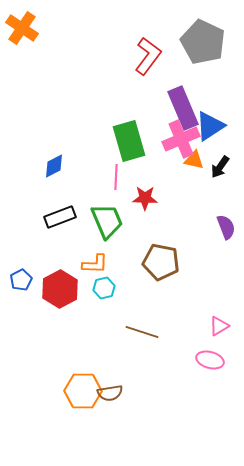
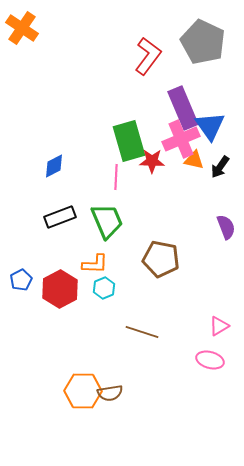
blue triangle: rotated 32 degrees counterclockwise
red star: moved 7 px right, 37 px up
brown pentagon: moved 3 px up
cyan hexagon: rotated 10 degrees counterclockwise
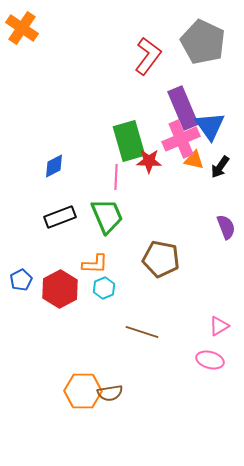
red star: moved 3 px left
green trapezoid: moved 5 px up
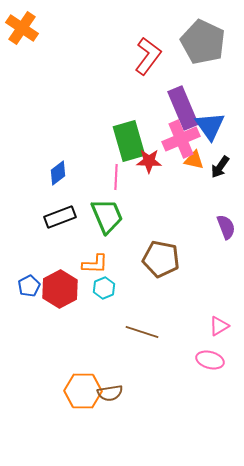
blue diamond: moved 4 px right, 7 px down; rotated 10 degrees counterclockwise
blue pentagon: moved 8 px right, 6 px down
